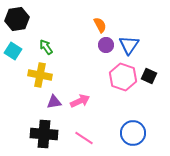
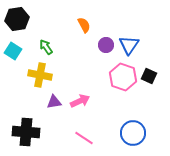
orange semicircle: moved 16 px left
black cross: moved 18 px left, 2 px up
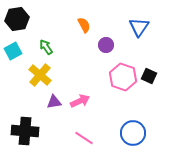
blue triangle: moved 10 px right, 18 px up
cyan square: rotated 30 degrees clockwise
yellow cross: rotated 30 degrees clockwise
black cross: moved 1 px left, 1 px up
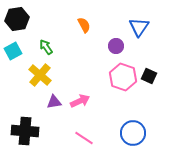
purple circle: moved 10 px right, 1 px down
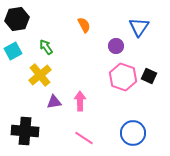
yellow cross: rotated 10 degrees clockwise
pink arrow: rotated 66 degrees counterclockwise
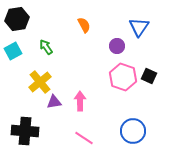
purple circle: moved 1 px right
yellow cross: moved 7 px down
blue circle: moved 2 px up
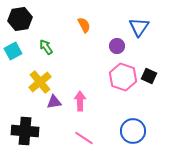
black hexagon: moved 3 px right
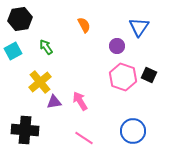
black square: moved 1 px up
pink arrow: rotated 30 degrees counterclockwise
black cross: moved 1 px up
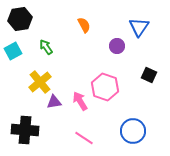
pink hexagon: moved 18 px left, 10 px down
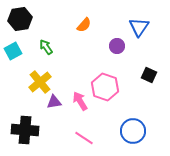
orange semicircle: rotated 70 degrees clockwise
